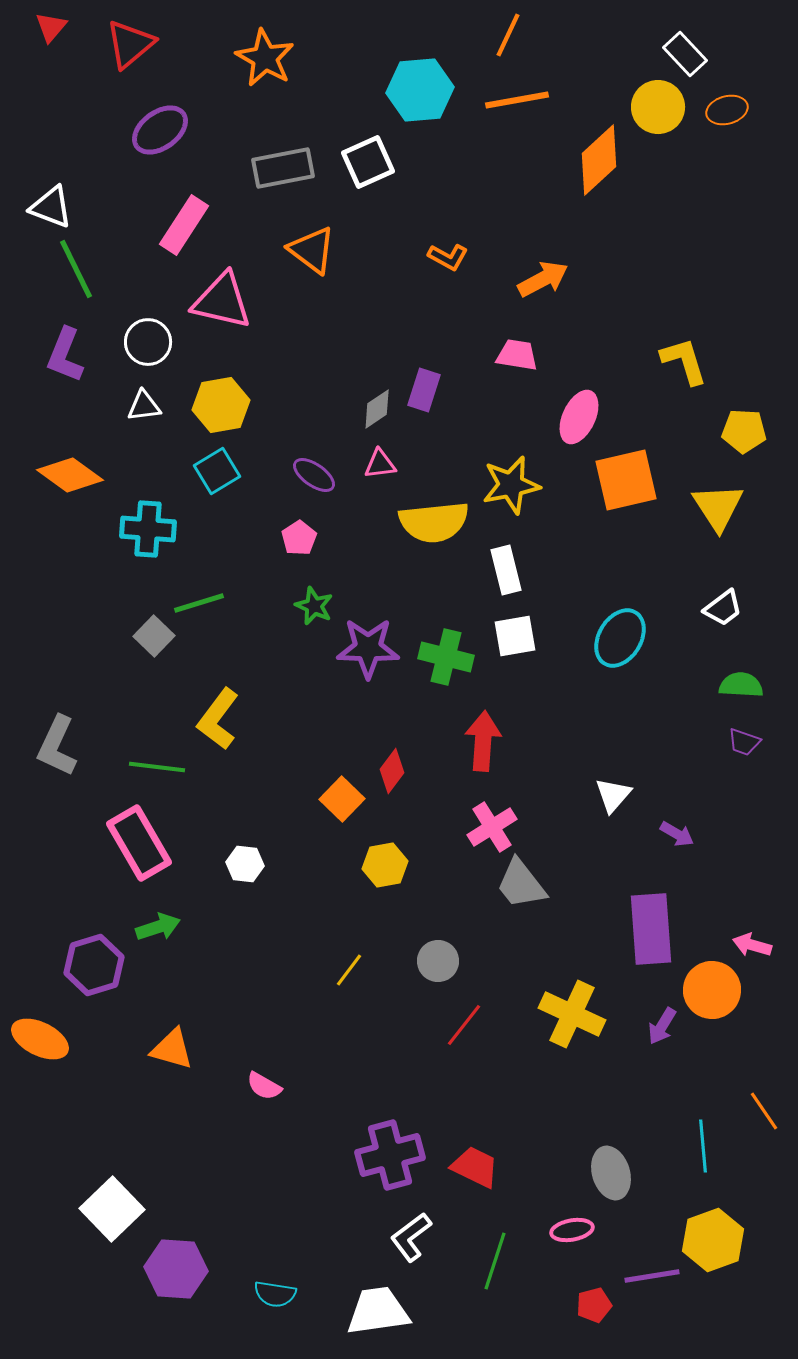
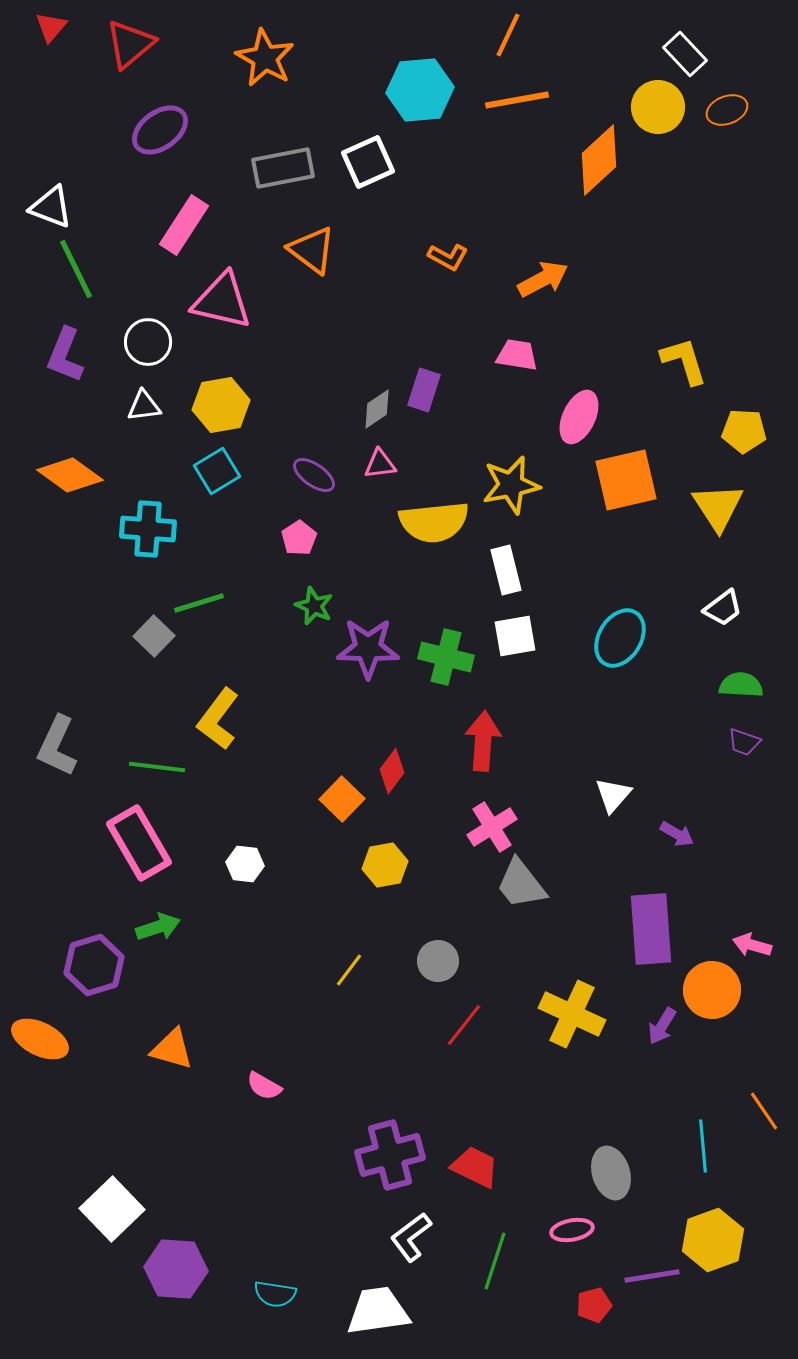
orange ellipse at (727, 110): rotated 6 degrees counterclockwise
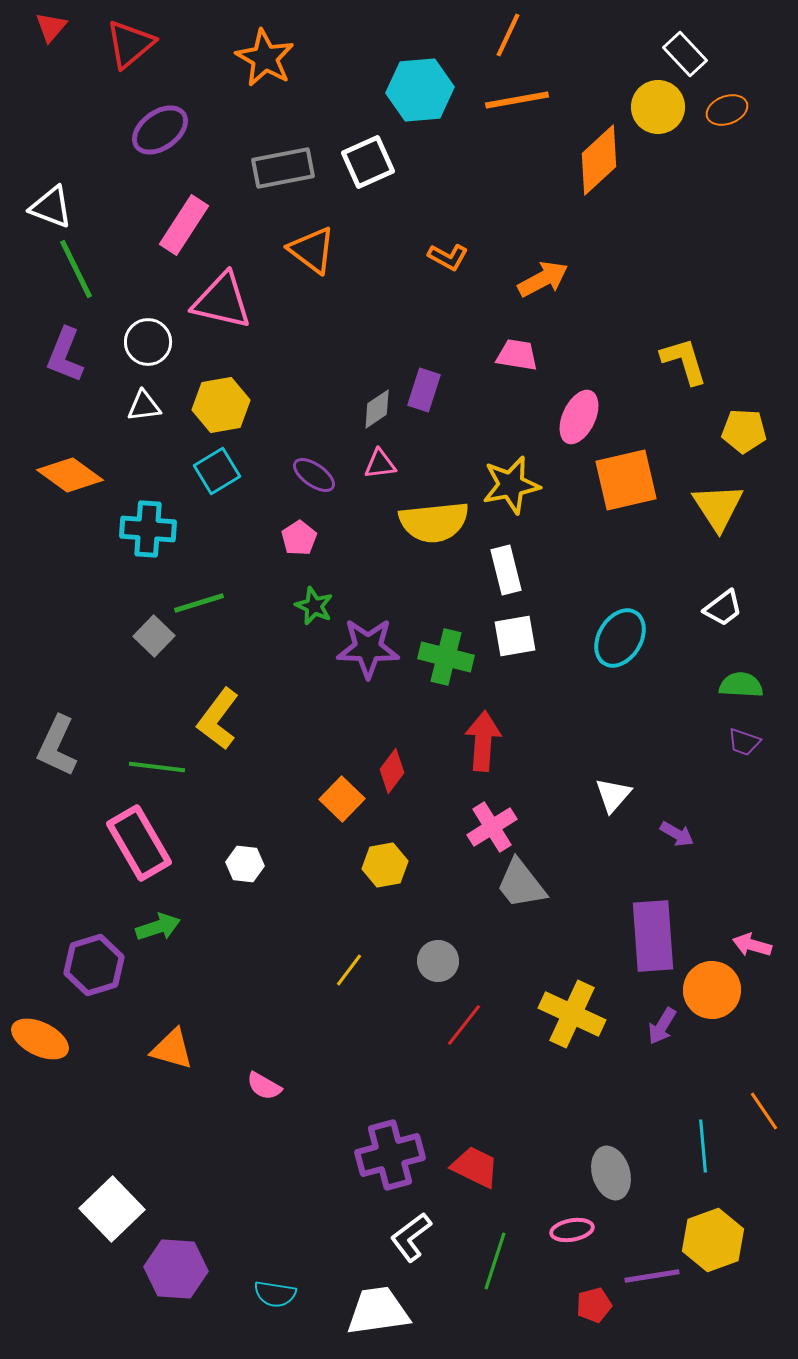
purple rectangle at (651, 929): moved 2 px right, 7 px down
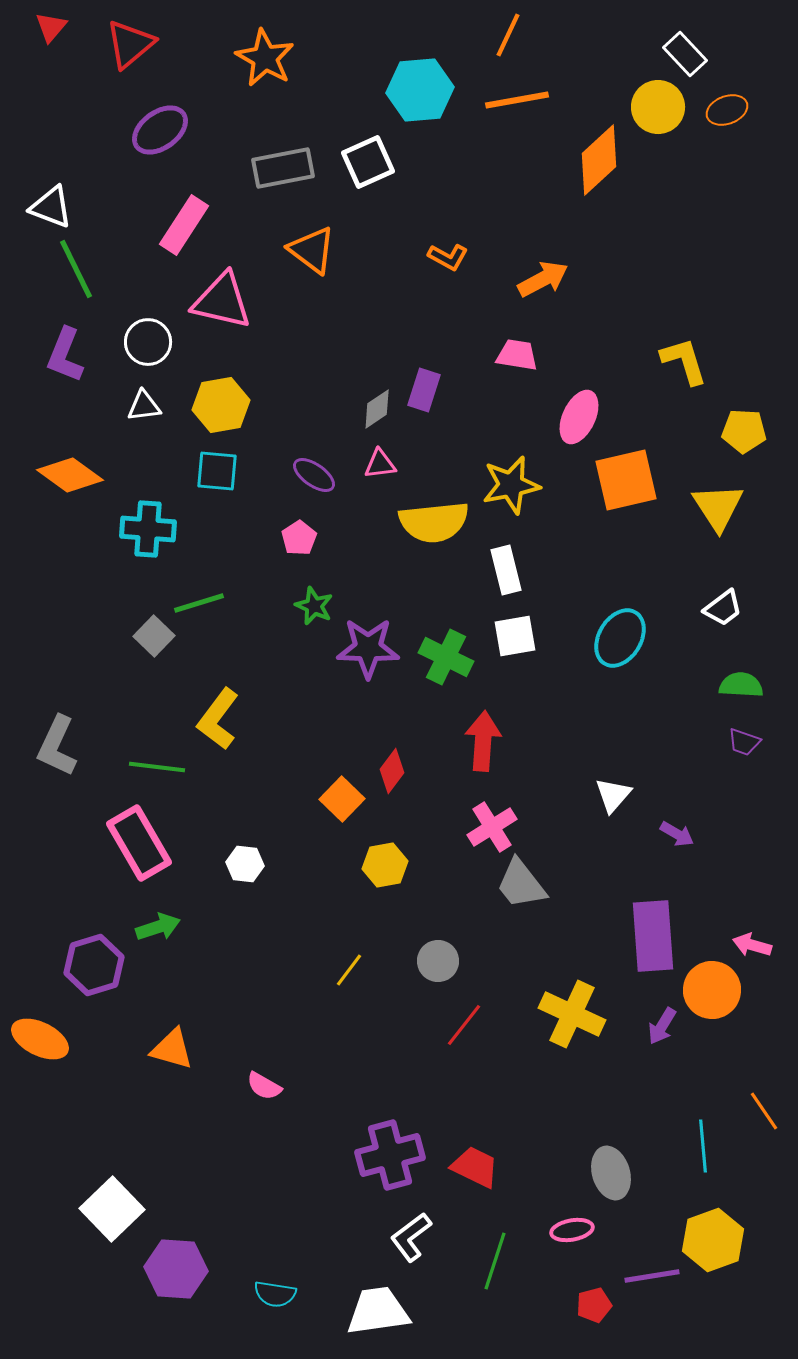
cyan square at (217, 471): rotated 36 degrees clockwise
green cross at (446, 657): rotated 12 degrees clockwise
